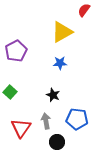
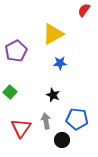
yellow triangle: moved 9 px left, 2 px down
black circle: moved 5 px right, 2 px up
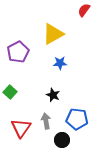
purple pentagon: moved 2 px right, 1 px down
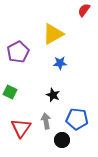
green square: rotated 16 degrees counterclockwise
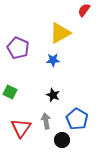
yellow triangle: moved 7 px right, 1 px up
purple pentagon: moved 4 px up; rotated 20 degrees counterclockwise
blue star: moved 7 px left, 3 px up
blue pentagon: rotated 25 degrees clockwise
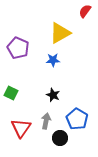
red semicircle: moved 1 px right, 1 px down
green square: moved 1 px right, 1 px down
gray arrow: rotated 21 degrees clockwise
black circle: moved 2 px left, 2 px up
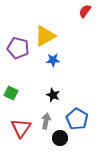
yellow triangle: moved 15 px left, 3 px down
purple pentagon: rotated 10 degrees counterclockwise
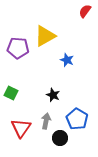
purple pentagon: rotated 10 degrees counterclockwise
blue star: moved 14 px right; rotated 24 degrees clockwise
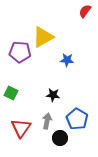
yellow triangle: moved 2 px left, 1 px down
purple pentagon: moved 2 px right, 4 px down
blue star: rotated 16 degrees counterclockwise
black star: rotated 16 degrees counterclockwise
gray arrow: moved 1 px right
